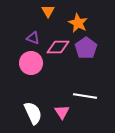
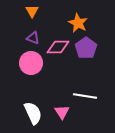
orange triangle: moved 16 px left
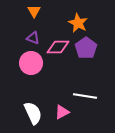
orange triangle: moved 2 px right
pink triangle: rotated 35 degrees clockwise
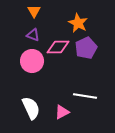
purple triangle: moved 3 px up
purple pentagon: rotated 10 degrees clockwise
pink circle: moved 1 px right, 2 px up
white semicircle: moved 2 px left, 5 px up
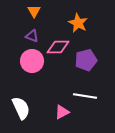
purple triangle: moved 1 px left, 1 px down
purple pentagon: moved 12 px down; rotated 10 degrees clockwise
white semicircle: moved 10 px left
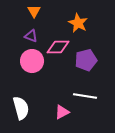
purple triangle: moved 1 px left
white semicircle: rotated 10 degrees clockwise
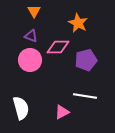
pink circle: moved 2 px left, 1 px up
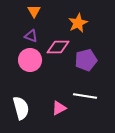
orange star: rotated 18 degrees clockwise
pink triangle: moved 3 px left, 4 px up
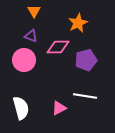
pink circle: moved 6 px left
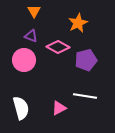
pink diamond: rotated 30 degrees clockwise
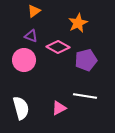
orange triangle: rotated 24 degrees clockwise
